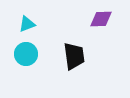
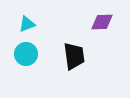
purple diamond: moved 1 px right, 3 px down
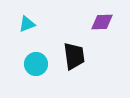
cyan circle: moved 10 px right, 10 px down
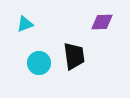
cyan triangle: moved 2 px left
cyan circle: moved 3 px right, 1 px up
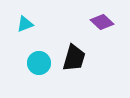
purple diamond: rotated 45 degrees clockwise
black trapezoid: moved 2 px down; rotated 24 degrees clockwise
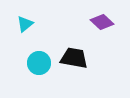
cyan triangle: rotated 18 degrees counterclockwise
black trapezoid: rotated 96 degrees counterclockwise
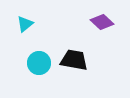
black trapezoid: moved 2 px down
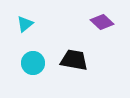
cyan circle: moved 6 px left
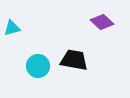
cyan triangle: moved 13 px left, 4 px down; rotated 24 degrees clockwise
cyan circle: moved 5 px right, 3 px down
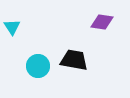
purple diamond: rotated 35 degrees counterclockwise
cyan triangle: moved 1 px up; rotated 48 degrees counterclockwise
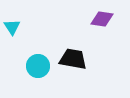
purple diamond: moved 3 px up
black trapezoid: moved 1 px left, 1 px up
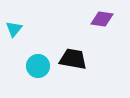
cyan triangle: moved 2 px right, 2 px down; rotated 12 degrees clockwise
